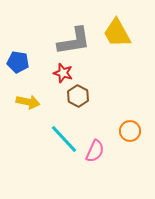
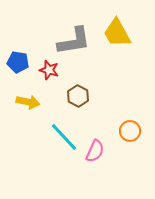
red star: moved 14 px left, 3 px up
cyan line: moved 2 px up
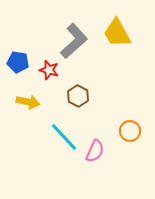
gray L-shape: rotated 33 degrees counterclockwise
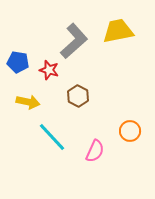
yellow trapezoid: moved 1 px right, 2 px up; rotated 108 degrees clockwise
cyan line: moved 12 px left
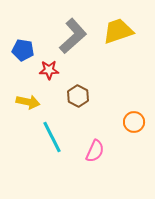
yellow trapezoid: rotated 8 degrees counterclockwise
gray L-shape: moved 1 px left, 5 px up
blue pentagon: moved 5 px right, 12 px up
red star: rotated 18 degrees counterclockwise
orange circle: moved 4 px right, 9 px up
cyan line: rotated 16 degrees clockwise
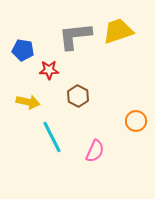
gray L-shape: moved 2 px right; rotated 144 degrees counterclockwise
orange circle: moved 2 px right, 1 px up
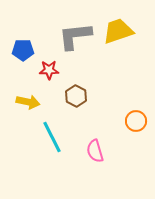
blue pentagon: rotated 10 degrees counterclockwise
brown hexagon: moved 2 px left
pink semicircle: rotated 140 degrees clockwise
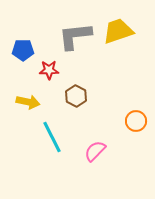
pink semicircle: rotated 60 degrees clockwise
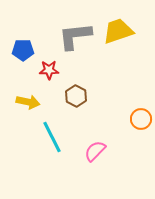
orange circle: moved 5 px right, 2 px up
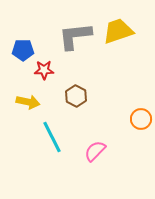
red star: moved 5 px left
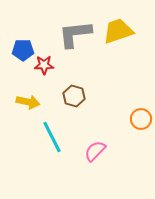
gray L-shape: moved 2 px up
red star: moved 5 px up
brown hexagon: moved 2 px left; rotated 10 degrees counterclockwise
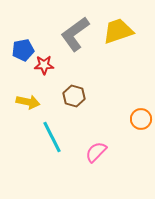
gray L-shape: rotated 30 degrees counterclockwise
blue pentagon: rotated 10 degrees counterclockwise
pink semicircle: moved 1 px right, 1 px down
